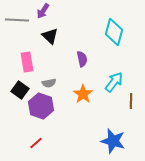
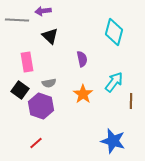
purple arrow: rotated 49 degrees clockwise
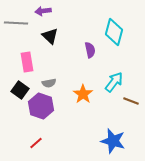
gray line: moved 1 px left, 3 px down
purple semicircle: moved 8 px right, 9 px up
brown line: rotated 70 degrees counterclockwise
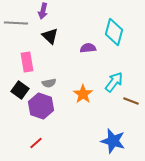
purple arrow: rotated 70 degrees counterclockwise
purple semicircle: moved 2 px left, 2 px up; rotated 84 degrees counterclockwise
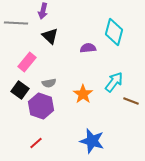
pink rectangle: rotated 48 degrees clockwise
blue star: moved 21 px left
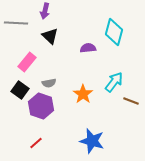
purple arrow: moved 2 px right
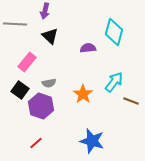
gray line: moved 1 px left, 1 px down
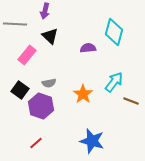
pink rectangle: moved 7 px up
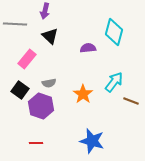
pink rectangle: moved 4 px down
red line: rotated 40 degrees clockwise
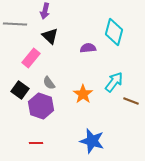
pink rectangle: moved 4 px right, 1 px up
gray semicircle: rotated 64 degrees clockwise
